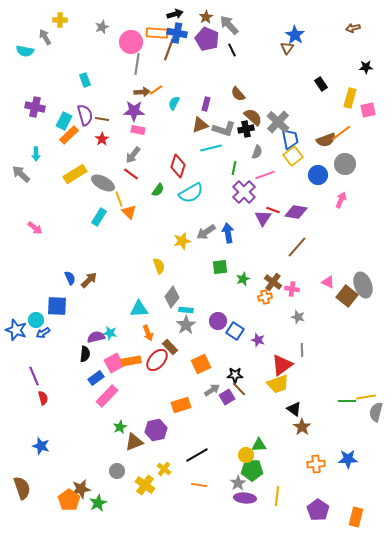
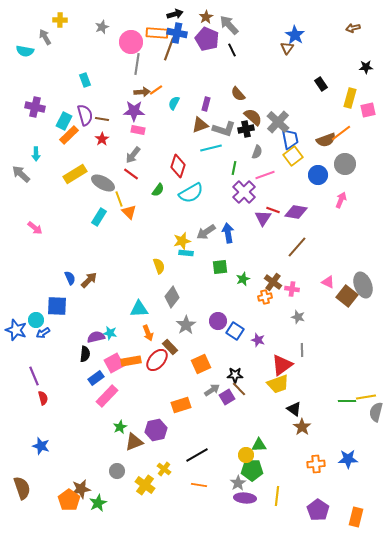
cyan rectangle at (186, 310): moved 57 px up
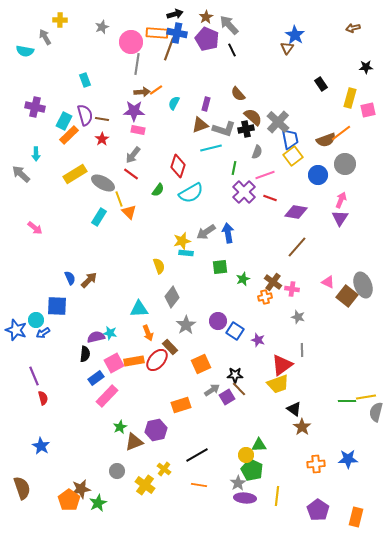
red line at (273, 210): moved 3 px left, 12 px up
purple triangle at (263, 218): moved 77 px right
orange rectangle at (131, 361): moved 3 px right
blue star at (41, 446): rotated 12 degrees clockwise
green pentagon at (252, 470): rotated 25 degrees clockwise
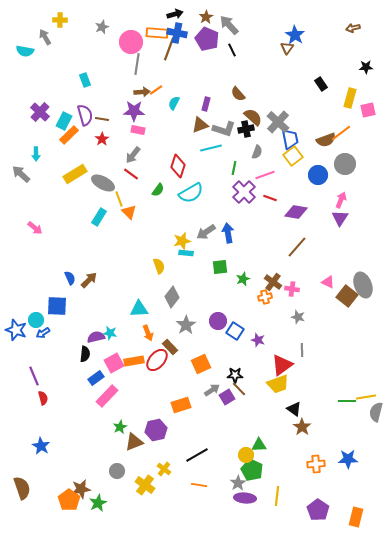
purple cross at (35, 107): moved 5 px right, 5 px down; rotated 30 degrees clockwise
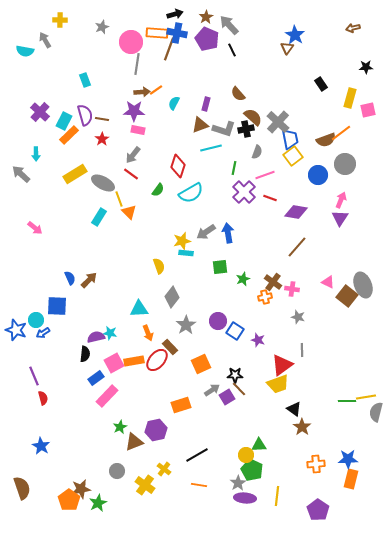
gray arrow at (45, 37): moved 3 px down
orange rectangle at (356, 517): moved 5 px left, 38 px up
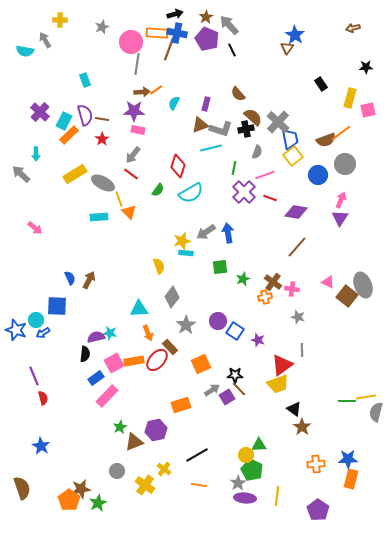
gray L-shape at (224, 129): moved 3 px left
cyan rectangle at (99, 217): rotated 54 degrees clockwise
brown arrow at (89, 280): rotated 18 degrees counterclockwise
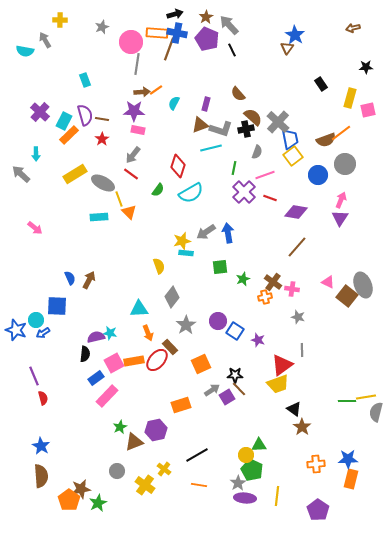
brown semicircle at (22, 488): moved 19 px right, 12 px up; rotated 15 degrees clockwise
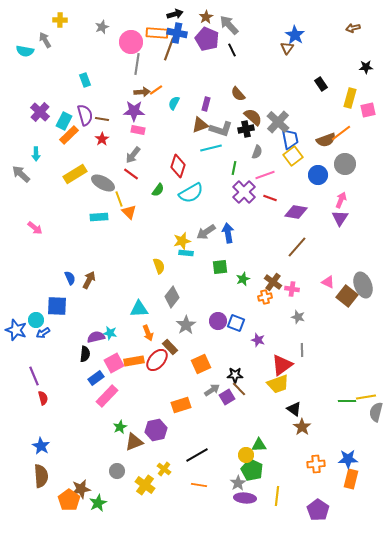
blue square at (235, 331): moved 1 px right, 8 px up; rotated 12 degrees counterclockwise
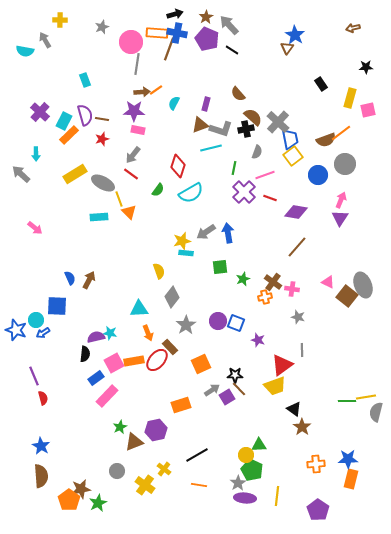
black line at (232, 50): rotated 32 degrees counterclockwise
red star at (102, 139): rotated 16 degrees clockwise
yellow semicircle at (159, 266): moved 5 px down
yellow trapezoid at (278, 384): moved 3 px left, 2 px down
